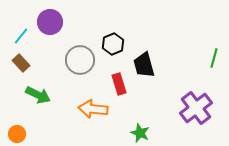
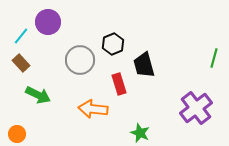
purple circle: moved 2 px left
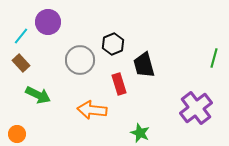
orange arrow: moved 1 px left, 1 px down
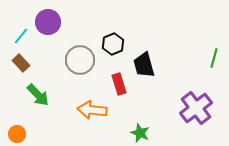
green arrow: rotated 20 degrees clockwise
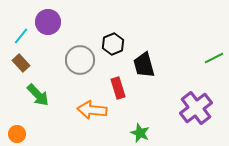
green line: rotated 48 degrees clockwise
red rectangle: moved 1 px left, 4 px down
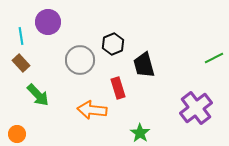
cyan line: rotated 48 degrees counterclockwise
green star: rotated 12 degrees clockwise
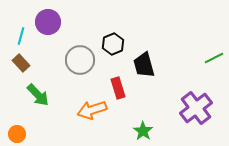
cyan line: rotated 24 degrees clockwise
orange arrow: rotated 24 degrees counterclockwise
green star: moved 3 px right, 2 px up
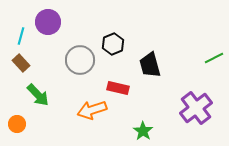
black trapezoid: moved 6 px right
red rectangle: rotated 60 degrees counterclockwise
orange circle: moved 10 px up
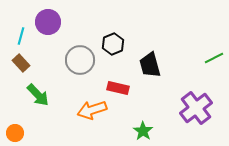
orange circle: moved 2 px left, 9 px down
